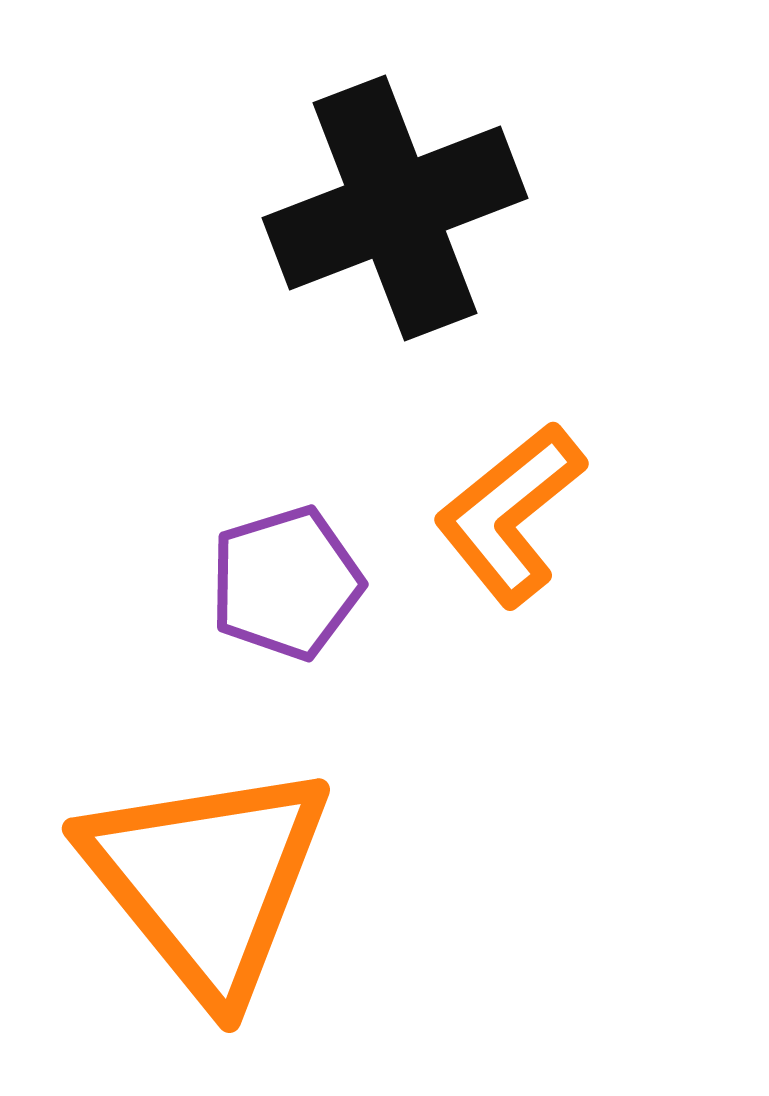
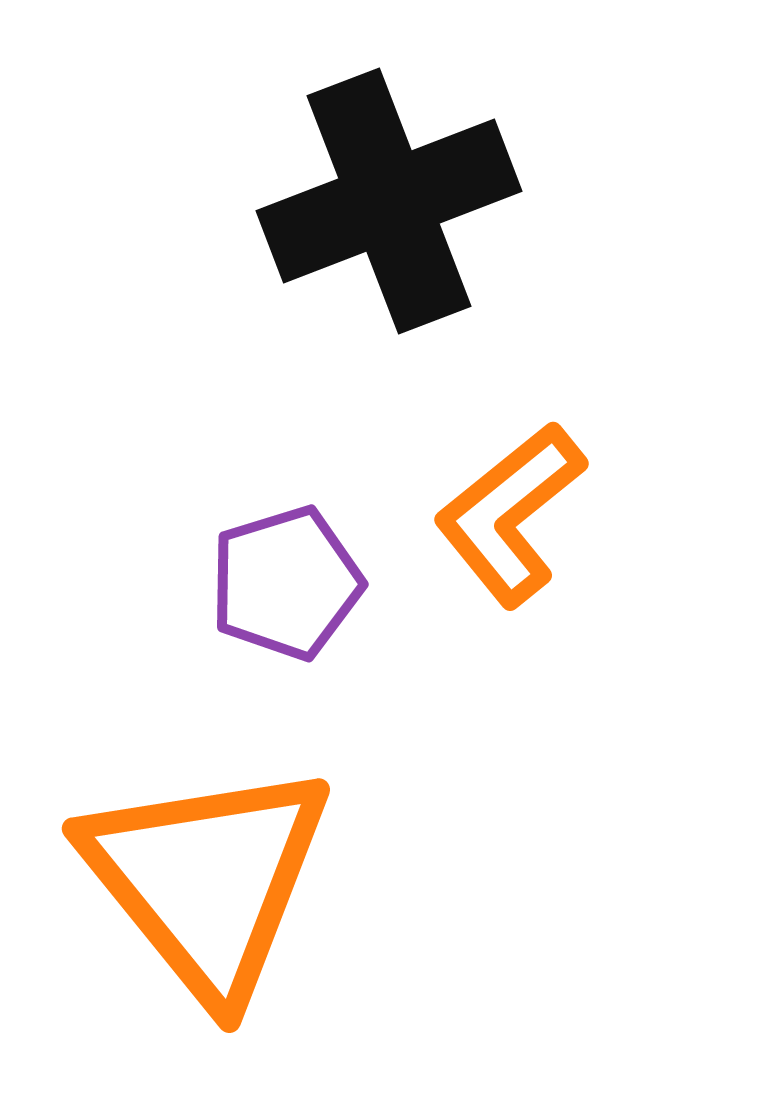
black cross: moved 6 px left, 7 px up
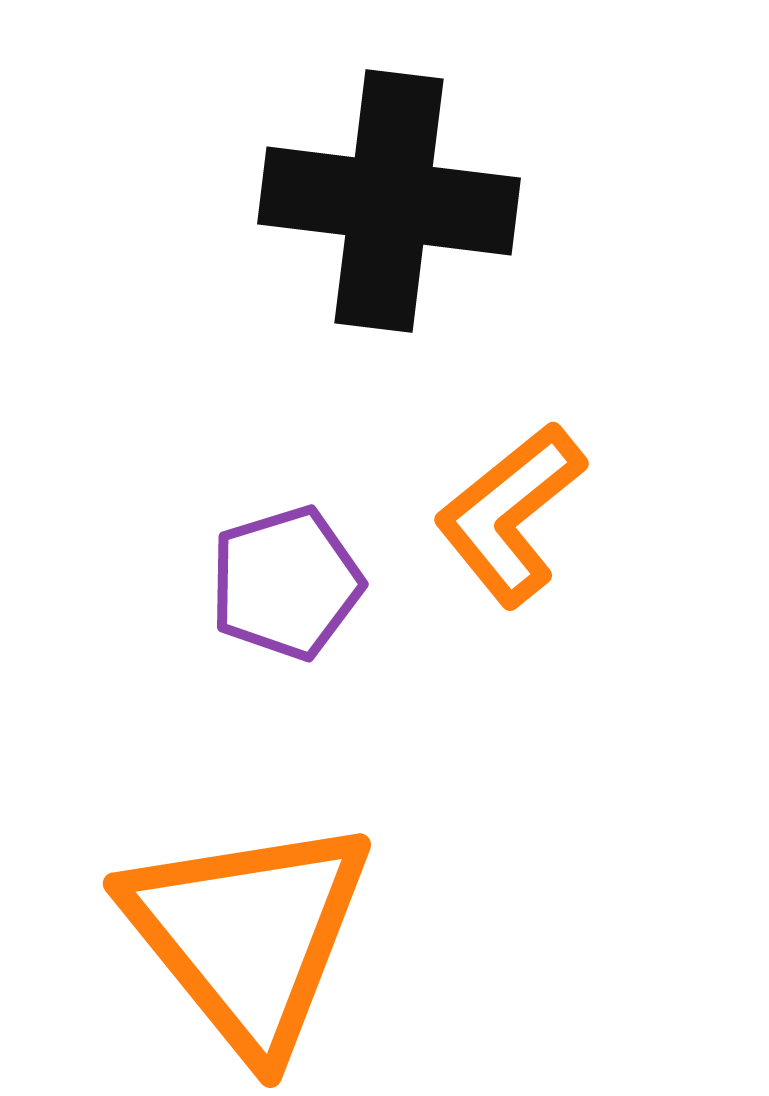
black cross: rotated 28 degrees clockwise
orange triangle: moved 41 px right, 55 px down
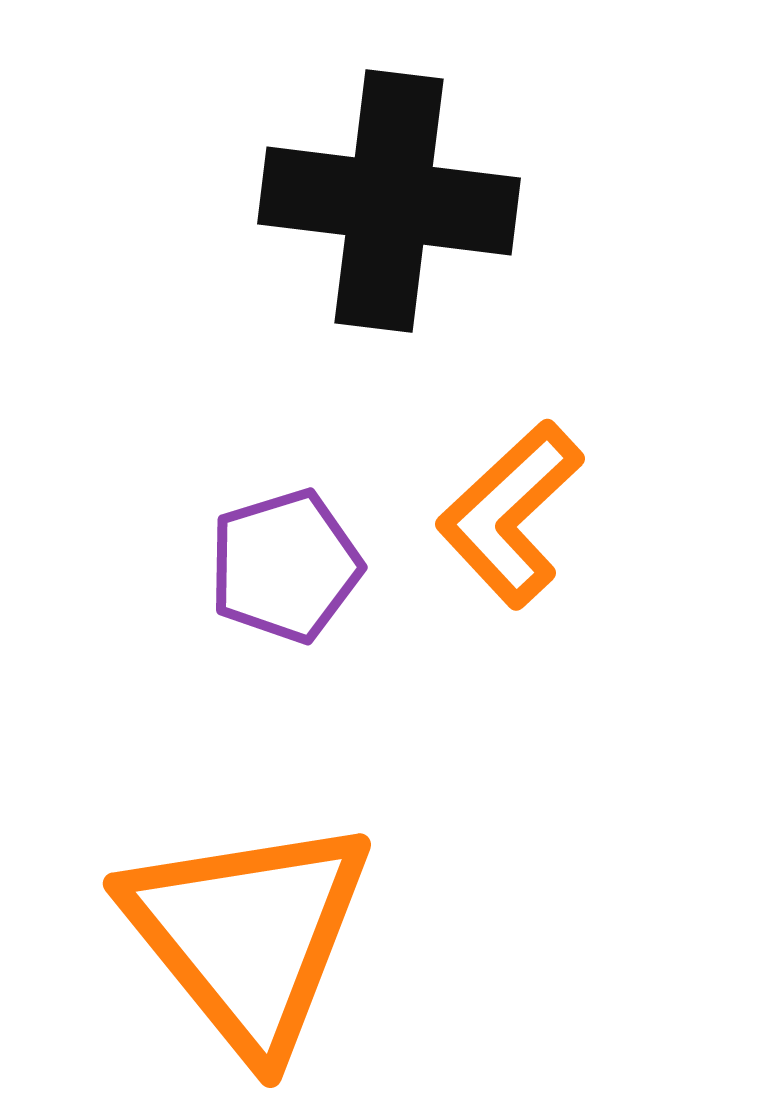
orange L-shape: rotated 4 degrees counterclockwise
purple pentagon: moved 1 px left, 17 px up
